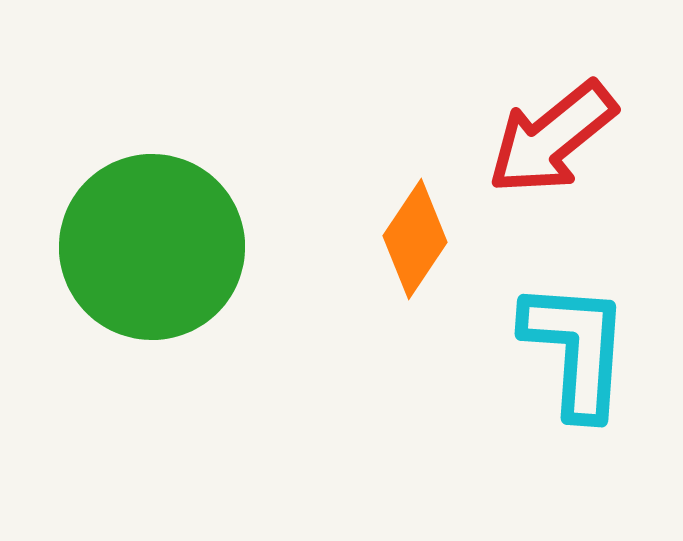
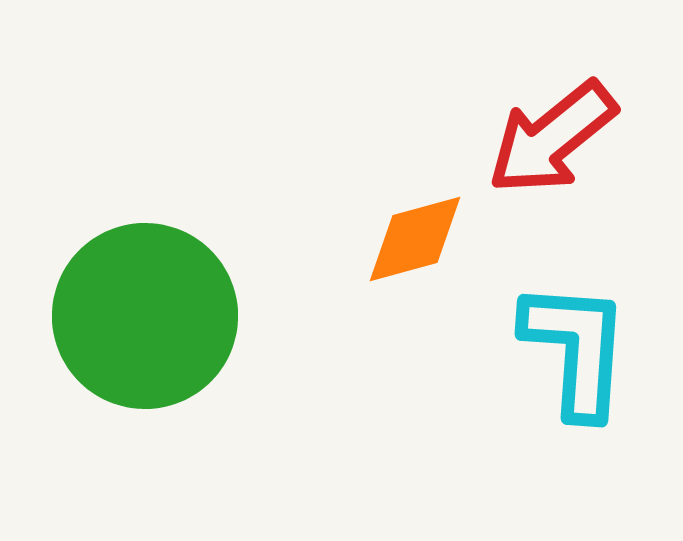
orange diamond: rotated 41 degrees clockwise
green circle: moved 7 px left, 69 px down
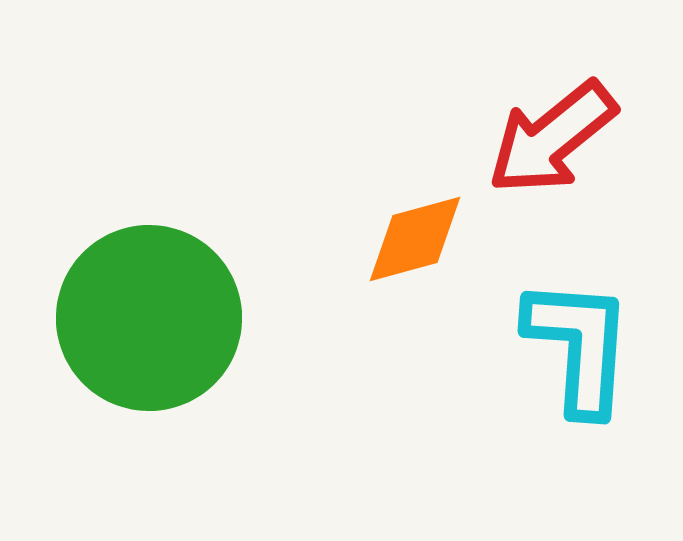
green circle: moved 4 px right, 2 px down
cyan L-shape: moved 3 px right, 3 px up
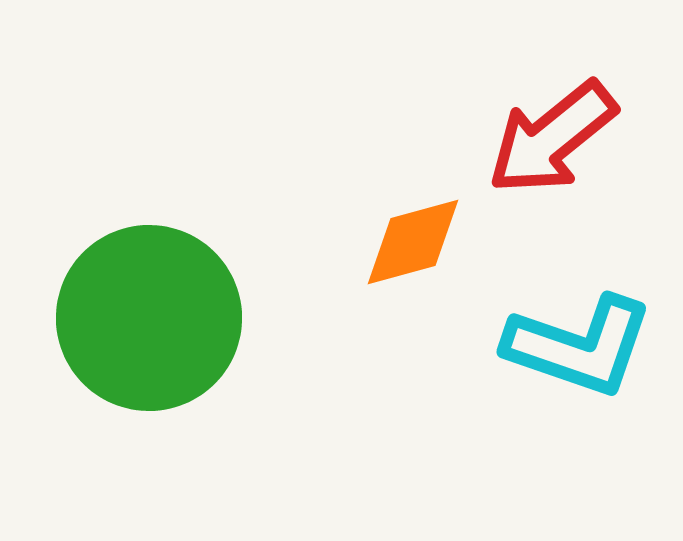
orange diamond: moved 2 px left, 3 px down
cyan L-shape: rotated 105 degrees clockwise
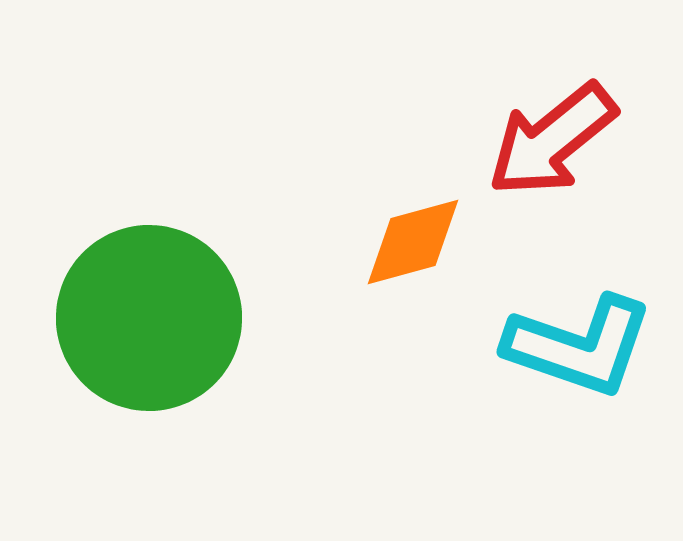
red arrow: moved 2 px down
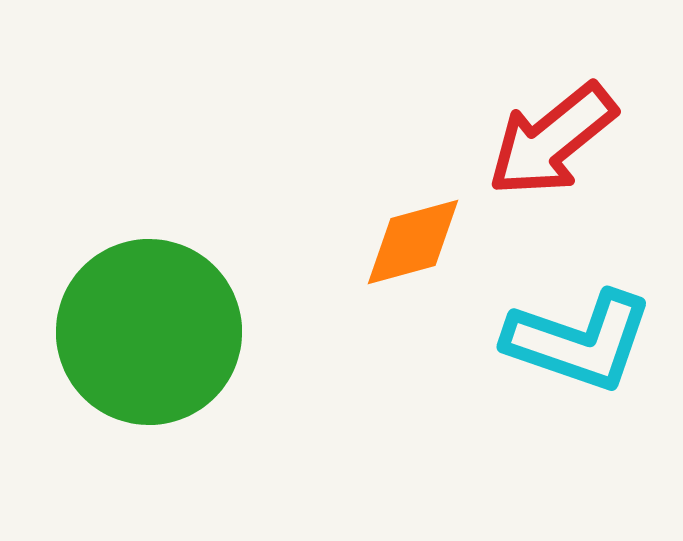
green circle: moved 14 px down
cyan L-shape: moved 5 px up
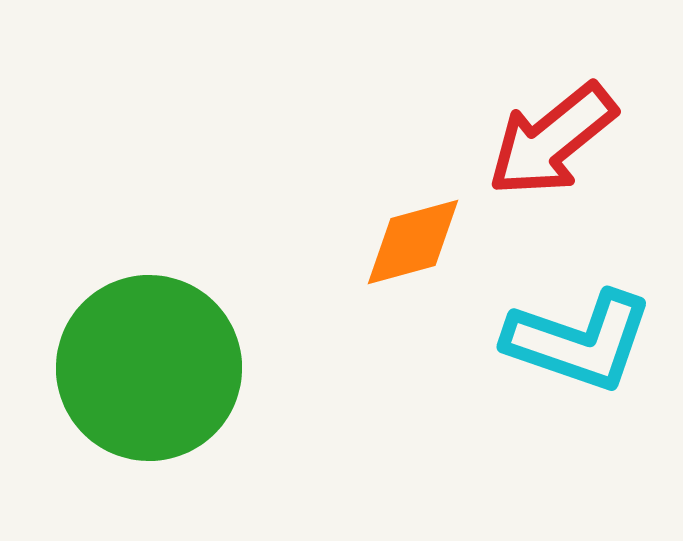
green circle: moved 36 px down
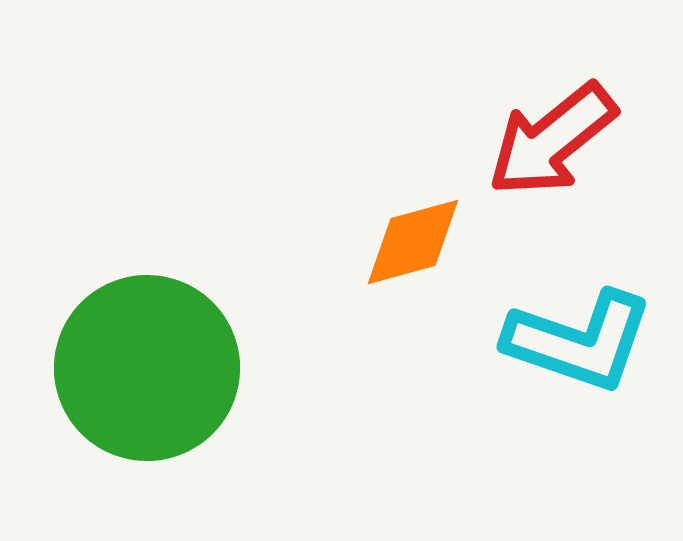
green circle: moved 2 px left
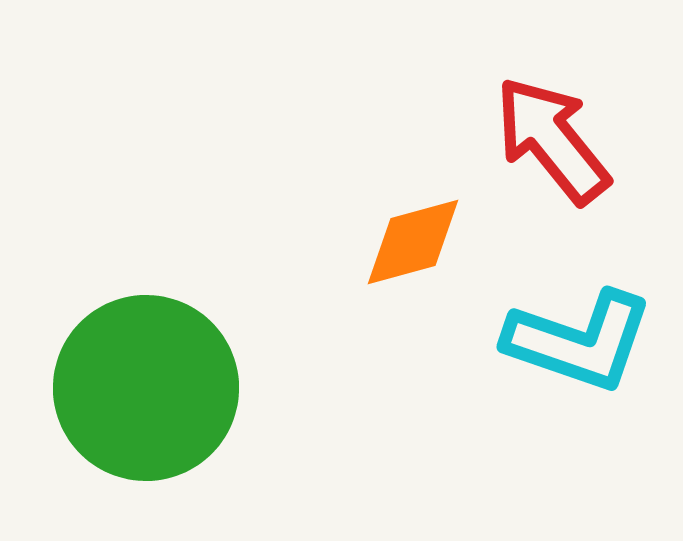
red arrow: rotated 90 degrees clockwise
green circle: moved 1 px left, 20 px down
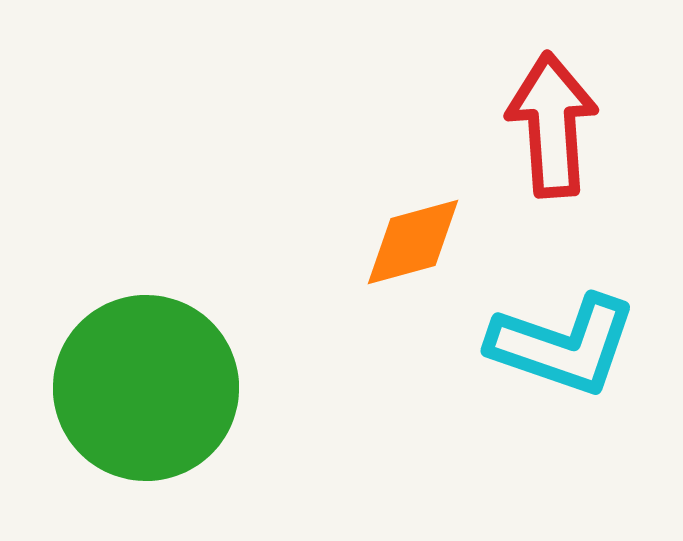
red arrow: moved 15 px up; rotated 35 degrees clockwise
cyan L-shape: moved 16 px left, 4 px down
